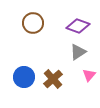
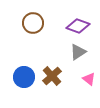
pink triangle: moved 4 px down; rotated 32 degrees counterclockwise
brown cross: moved 1 px left, 3 px up
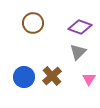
purple diamond: moved 2 px right, 1 px down
gray triangle: rotated 12 degrees counterclockwise
pink triangle: rotated 24 degrees clockwise
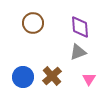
purple diamond: rotated 65 degrees clockwise
gray triangle: rotated 24 degrees clockwise
blue circle: moved 1 px left
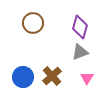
purple diamond: rotated 20 degrees clockwise
gray triangle: moved 2 px right
pink triangle: moved 2 px left, 1 px up
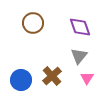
purple diamond: rotated 35 degrees counterclockwise
gray triangle: moved 1 px left, 4 px down; rotated 30 degrees counterclockwise
blue circle: moved 2 px left, 3 px down
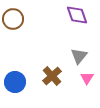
brown circle: moved 20 px left, 4 px up
purple diamond: moved 3 px left, 12 px up
blue circle: moved 6 px left, 2 px down
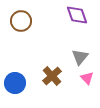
brown circle: moved 8 px right, 2 px down
gray triangle: moved 1 px right, 1 px down
pink triangle: rotated 16 degrees counterclockwise
blue circle: moved 1 px down
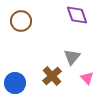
gray triangle: moved 8 px left
